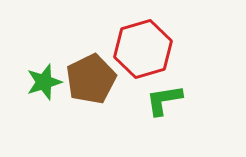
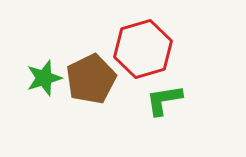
green star: moved 4 px up
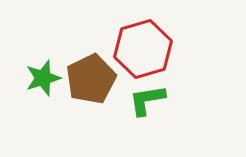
green star: moved 1 px left
green L-shape: moved 17 px left
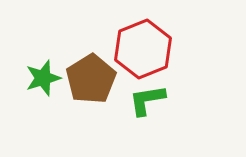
red hexagon: rotated 6 degrees counterclockwise
brown pentagon: rotated 6 degrees counterclockwise
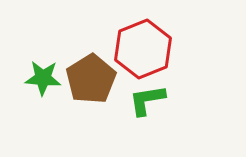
green star: rotated 21 degrees clockwise
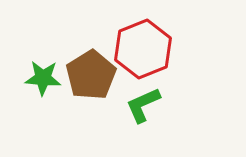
brown pentagon: moved 4 px up
green L-shape: moved 4 px left, 5 px down; rotated 15 degrees counterclockwise
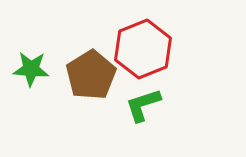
green star: moved 12 px left, 9 px up
green L-shape: rotated 6 degrees clockwise
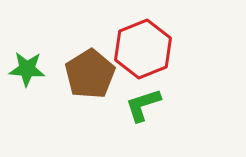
green star: moved 4 px left
brown pentagon: moved 1 px left, 1 px up
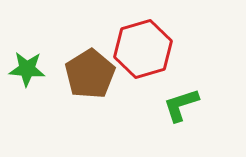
red hexagon: rotated 6 degrees clockwise
green L-shape: moved 38 px right
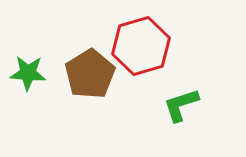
red hexagon: moved 2 px left, 3 px up
green star: moved 1 px right, 4 px down
